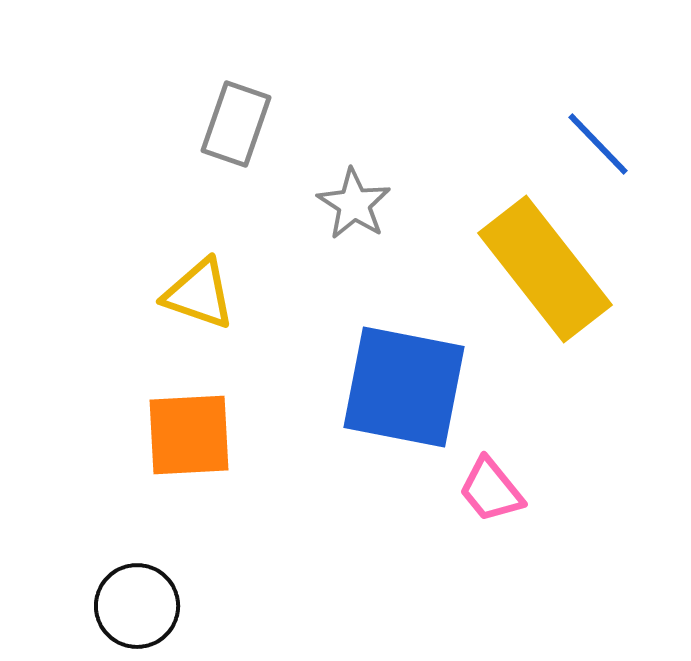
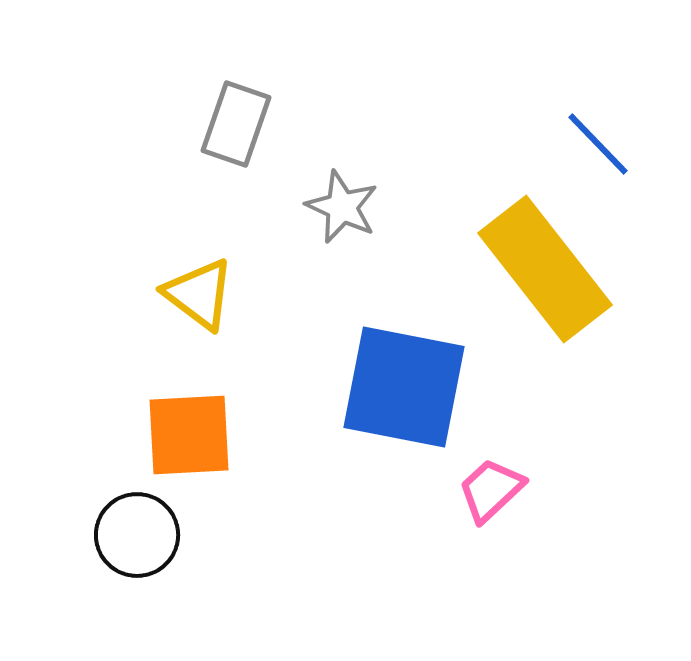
gray star: moved 12 px left, 3 px down; rotated 8 degrees counterclockwise
yellow triangle: rotated 18 degrees clockwise
pink trapezoid: rotated 86 degrees clockwise
black circle: moved 71 px up
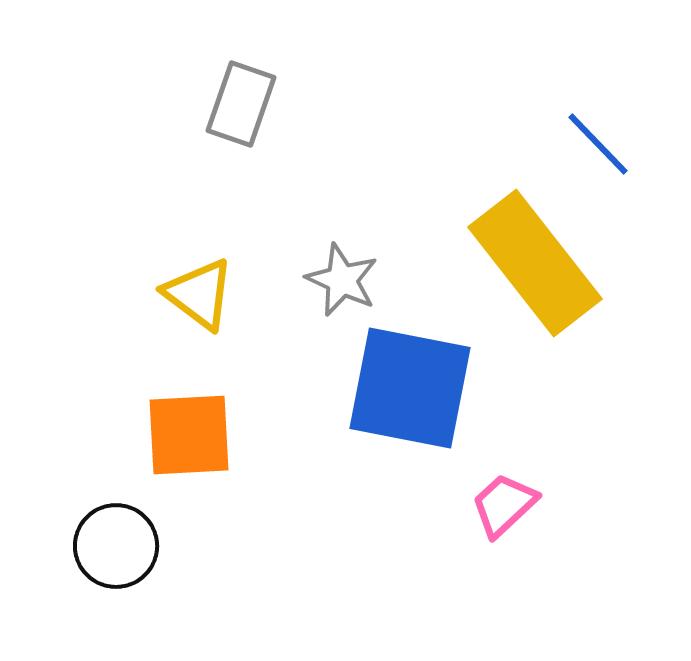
gray rectangle: moved 5 px right, 20 px up
gray star: moved 73 px down
yellow rectangle: moved 10 px left, 6 px up
blue square: moved 6 px right, 1 px down
pink trapezoid: moved 13 px right, 15 px down
black circle: moved 21 px left, 11 px down
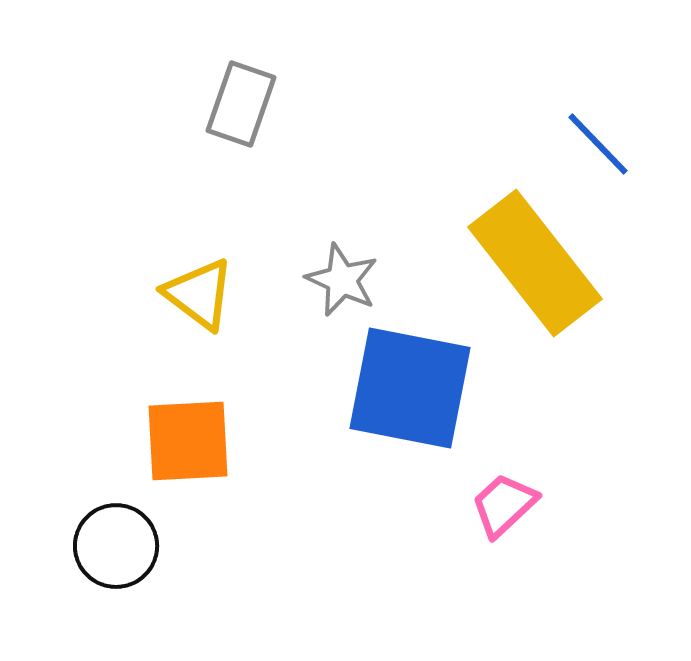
orange square: moved 1 px left, 6 px down
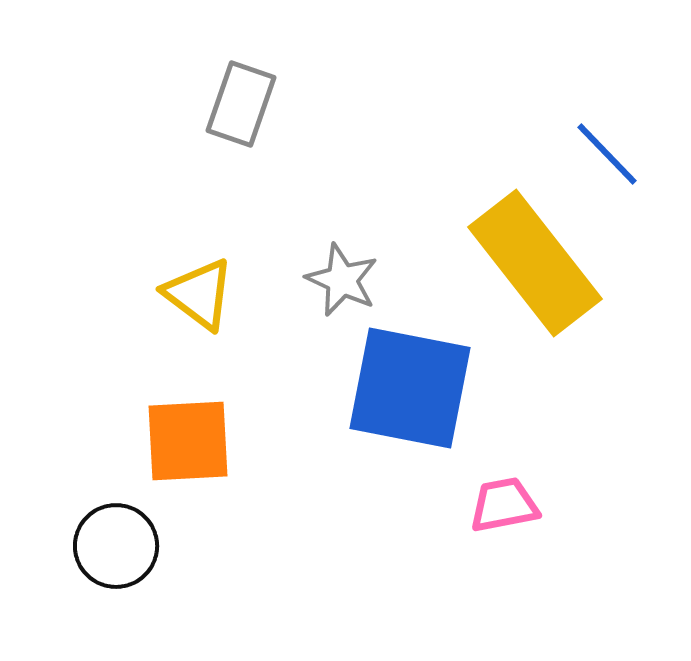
blue line: moved 9 px right, 10 px down
pink trapezoid: rotated 32 degrees clockwise
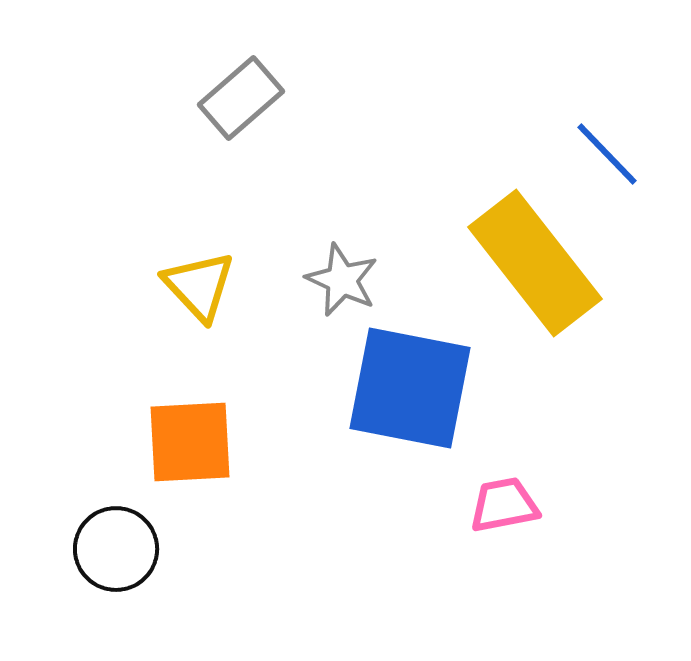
gray rectangle: moved 6 px up; rotated 30 degrees clockwise
yellow triangle: moved 8 px up; rotated 10 degrees clockwise
orange square: moved 2 px right, 1 px down
black circle: moved 3 px down
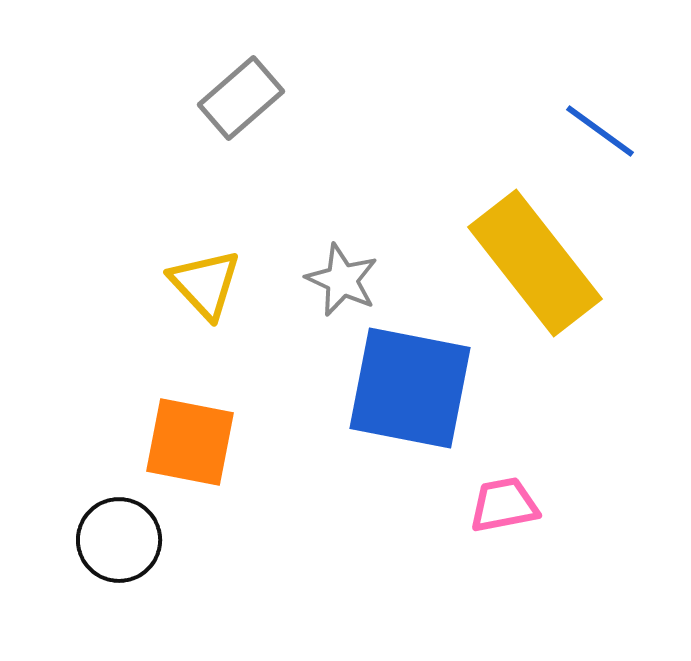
blue line: moved 7 px left, 23 px up; rotated 10 degrees counterclockwise
yellow triangle: moved 6 px right, 2 px up
orange square: rotated 14 degrees clockwise
black circle: moved 3 px right, 9 px up
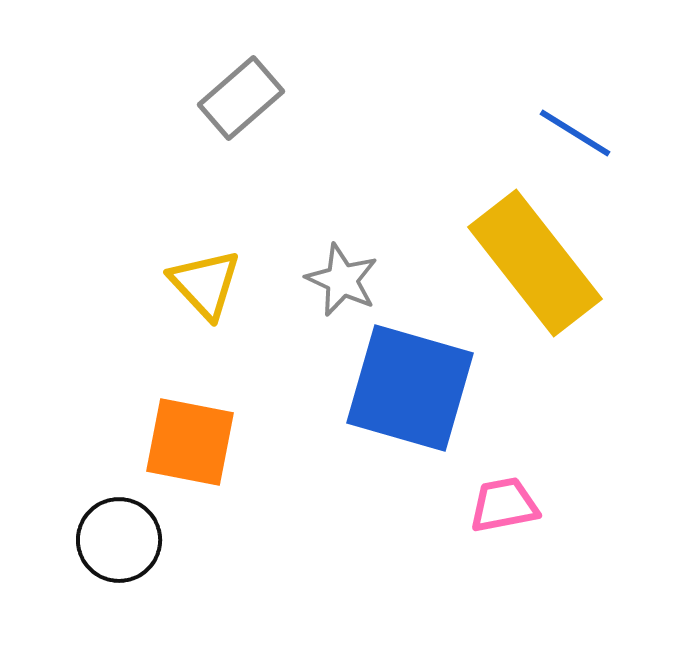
blue line: moved 25 px left, 2 px down; rotated 4 degrees counterclockwise
blue square: rotated 5 degrees clockwise
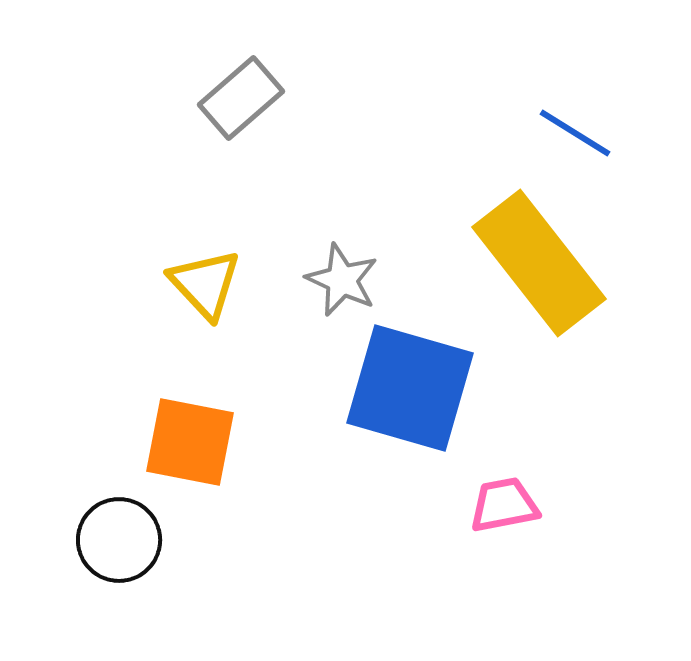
yellow rectangle: moved 4 px right
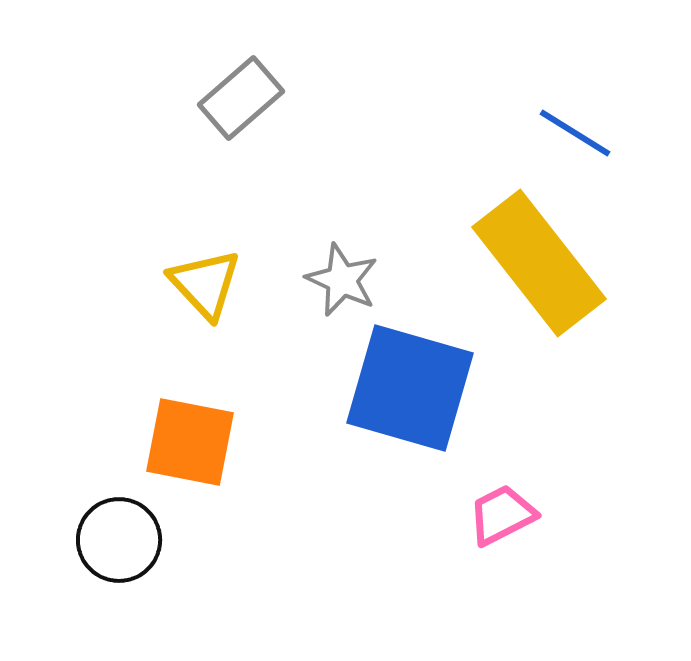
pink trapezoid: moved 2 px left, 10 px down; rotated 16 degrees counterclockwise
